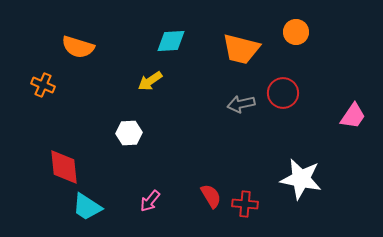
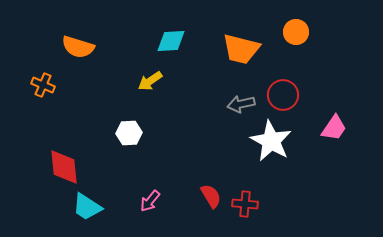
red circle: moved 2 px down
pink trapezoid: moved 19 px left, 12 px down
white star: moved 30 px left, 38 px up; rotated 18 degrees clockwise
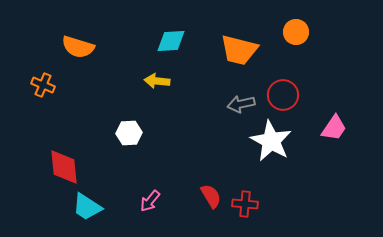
orange trapezoid: moved 2 px left, 1 px down
yellow arrow: moved 7 px right; rotated 40 degrees clockwise
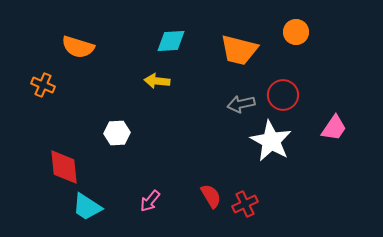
white hexagon: moved 12 px left
red cross: rotated 30 degrees counterclockwise
